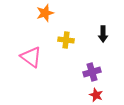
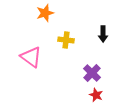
purple cross: moved 1 px down; rotated 30 degrees counterclockwise
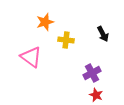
orange star: moved 9 px down
black arrow: rotated 28 degrees counterclockwise
purple cross: rotated 18 degrees clockwise
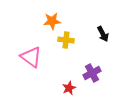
orange star: moved 7 px right, 1 px up; rotated 12 degrees clockwise
red star: moved 27 px left, 7 px up; rotated 24 degrees clockwise
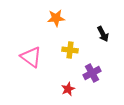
orange star: moved 4 px right, 3 px up
yellow cross: moved 4 px right, 10 px down
red star: moved 1 px left, 1 px down
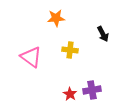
purple cross: moved 17 px down; rotated 18 degrees clockwise
red star: moved 2 px right, 5 px down; rotated 16 degrees counterclockwise
